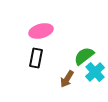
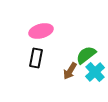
green semicircle: moved 2 px right, 1 px up
brown arrow: moved 3 px right, 8 px up
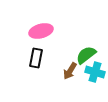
cyan cross: rotated 30 degrees counterclockwise
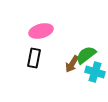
black rectangle: moved 2 px left
brown arrow: moved 2 px right, 7 px up
